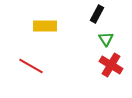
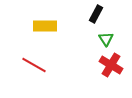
black rectangle: moved 1 px left
red line: moved 3 px right, 1 px up
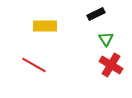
black rectangle: rotated 36 degrees clockwise
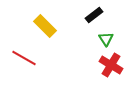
black rectangle: moved 2 px left, 1 px down; rotated 12 degrees counterclockwise
yellow rectangle: rotated 45 degrees clockwise
red line: moved 10 px left, 7 px up
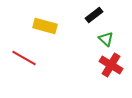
yellow rectangle: rotated 30 degrees counterclockwise
green triangle: rotated 14 degrees counterclockwise
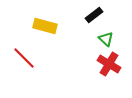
red line: rotated 15 degrees clockwise
red cross: moved 2 px left, 1 px up
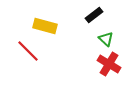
red line: moved 4 px right, 7 px up
